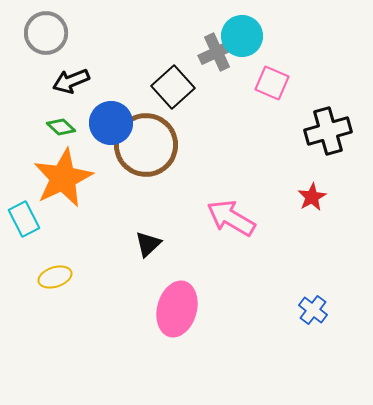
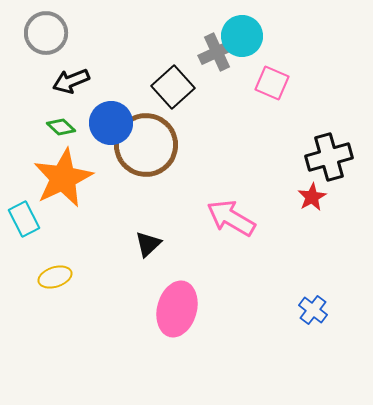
black cross: moved 1 px right, 26 px down
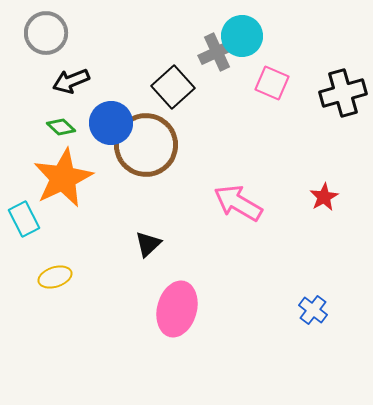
black cross: moved 14 px right, 64 px up
red star: moved 12 px right
pink arrow: moved 7 px right, 15 px up
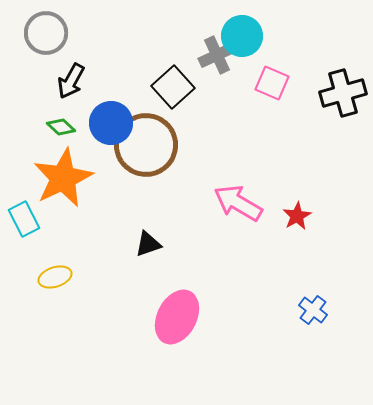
gray cross: moved 3 px down
black arrow: rotated 39 degrees counterclockwise
red star: moved 27 px left, 19 px down
black triangle: rotated 24 degrees clockwise
pink ellipse: moved 8 px down; rotated 12 degrees clockwise
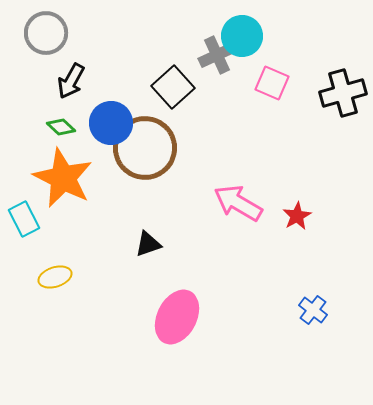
brown circle: moved 1 px left, 3 px down
orange star: rotated 20 degrees counterclockwise
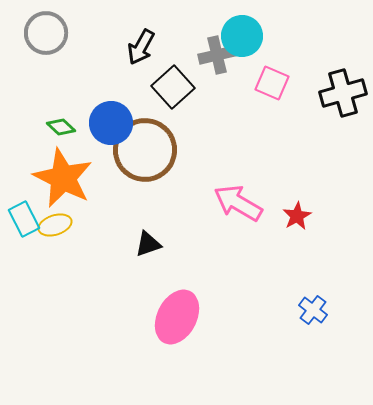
gray cross: rotated 12 degrees clockwise
black arrow: moved 70 px right, 34 px up
brown circle: moved 2 px down
yellow ellipse: moved 52 px up
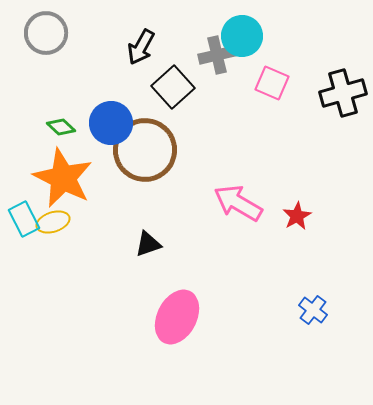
yellow ellipse: moved 2 px left, 3 px up
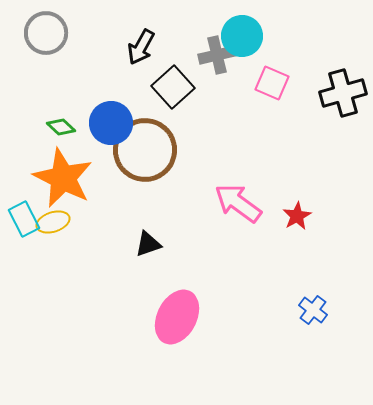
pink arrow: rotated 6 degrees clockwise
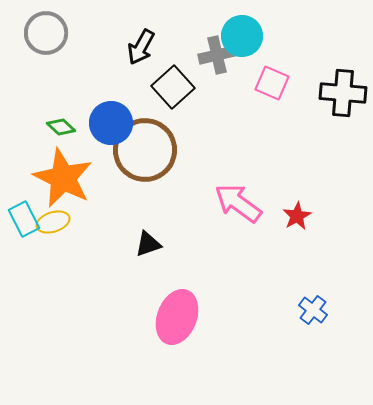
black cross: rotated 21 degrees clockwise
pink ellipse: rotated 6 degrees counterclockwise
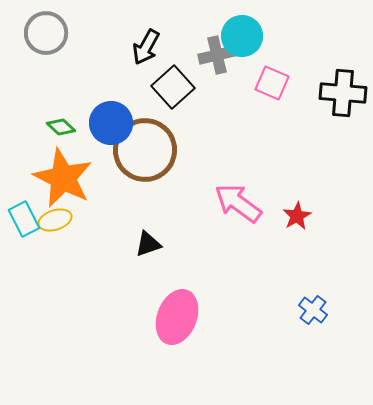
black arrow: moved 5 px right
yellow ellipse: moved 2 px right, 2 px up
